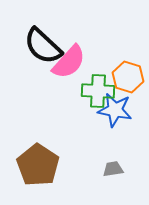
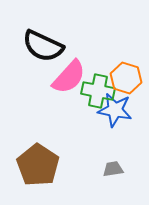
black semicircle: rotated 18 degrees counterclockwise
pink semicircle: moved 15 px down
orange hexagon: moved 2 px left, 1 px down
green cross: rotated 8 degrees clockwise
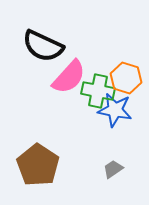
gray trapezoid: rotated 25 degrees counterclockwise
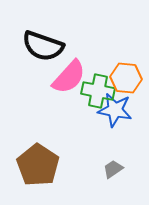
black semicircle: rotated 6 degrees counterclockwise
orange hexagon: rotated 12 degrees counterclockwise
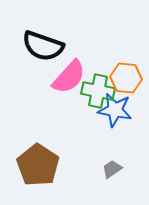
gray trapezoid: moved 1 px left
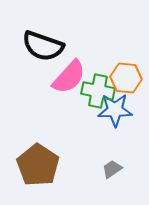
blue star: rotated 12 degrees counterclockwise
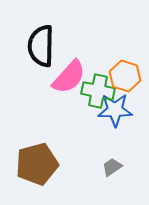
black semicircle: moved 2 px left; rotated 72 degrees clockwise
orange hexagon: moved 1 px left, 2 px up; rotated 12 degrees clockwise
brown pentagon: moved 1 px left, 1 px up; rotated 24 degrees clockwise
gray trapezoid: moved 2 px up
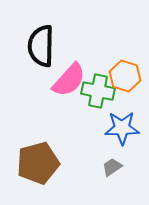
pink semicircle: moved 3 px down
blue star: moved 7 px right, 18 px down
brown pentagon: moved 1 px right, 1 px up
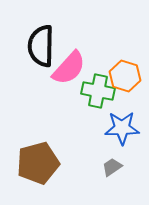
pink semicircle: moved 12 px up
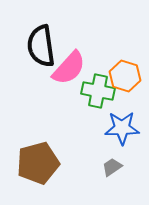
black semicircle: rotated 9 degrees counterclockwise
